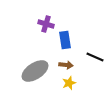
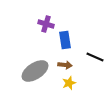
brown arrow: moved 1 px left
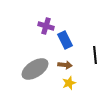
purple cross: moved 2 px down
blue rectangle: rotated 18 degrees counterclockwise
black line: moved 2 px up; rotated 60 degrees clockwise
gray ellipse: moved 2 px up
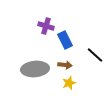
black line: rotated 42 degrees counterclockwise
gray ellipse: rotated 28 degrees clockwise
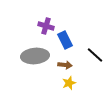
gray ellipse: moved 13 px up
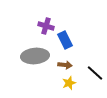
black line: moved 18 px down
